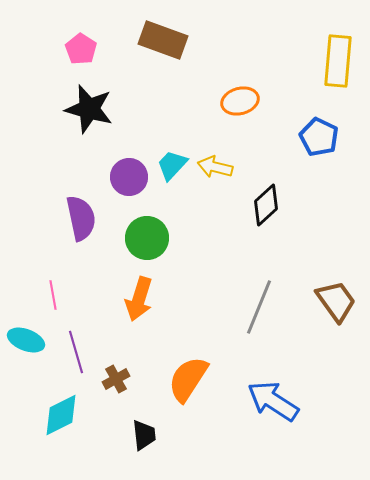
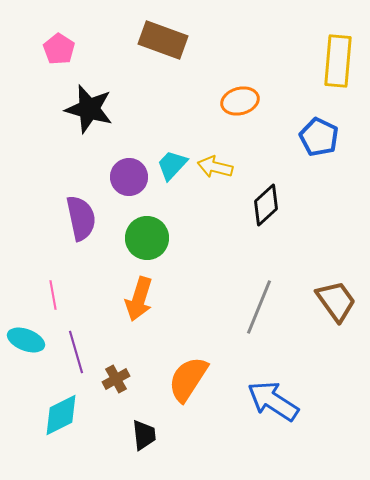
pink pentagon: moved 22 px left
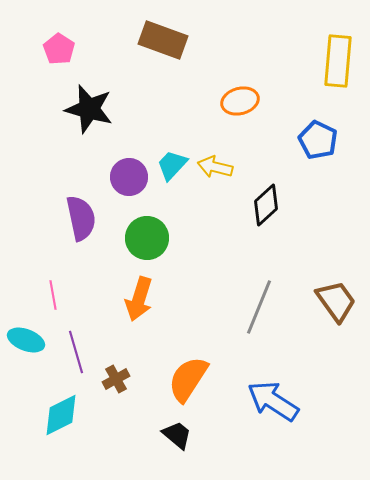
blue pentagon: moved 1 px left, 3 px down
black trapezoid: moved 33 px right; rotated 44 degrees counterclockwise
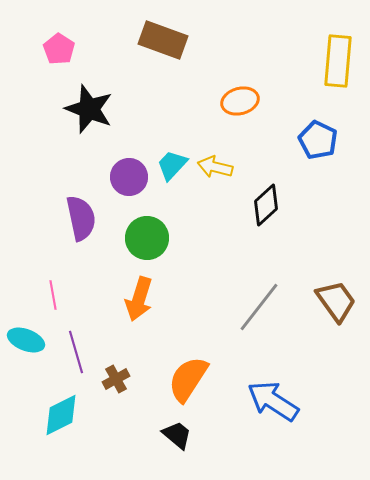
black star: rotated 6 degrees clockwise
gray line: rotated 16 degrees clockwise
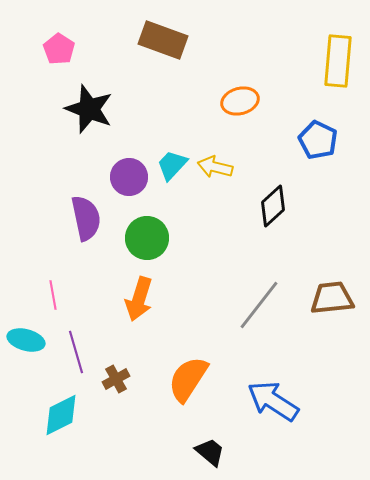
black diamond: moved 7 px right, 1 px down
purple semicircle: moved 5 px right
brown trapezoid: moved 4 px left, 3 px up; rotated 60 degrees counterclockwise
gray line: moved 2 px up
cyan ellipse: rotated 6 degrees counterclockwise
black trapezoid: moved 33 px right, 17 px down
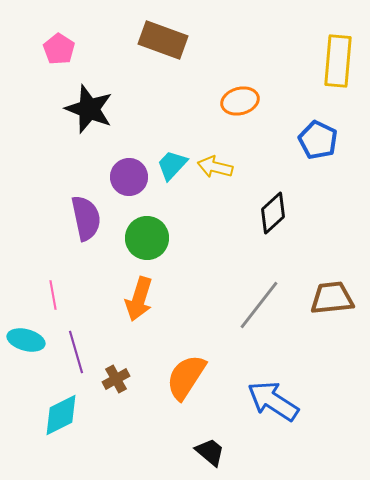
black diamond: moved 7 px down
orange semicircle: moved 2 px left, 2 px up
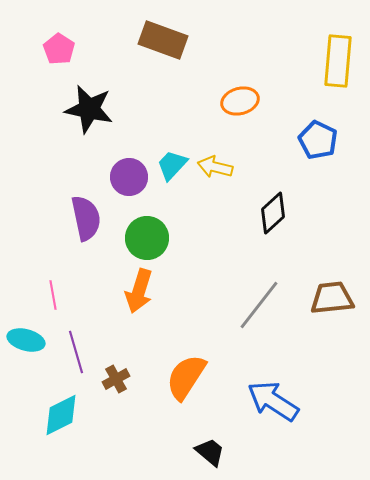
black star: rotated 9 degrees counterclockwise
orange arrow: moved 8 px up
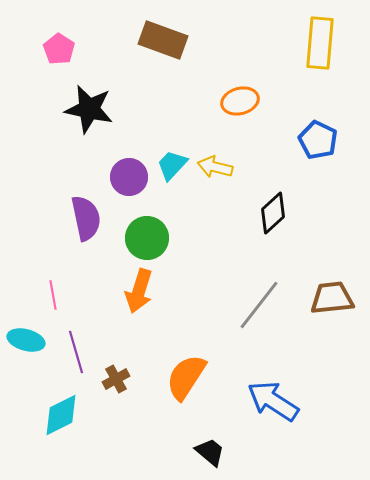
yellow rectangle: moved 18 px left, 18 px up
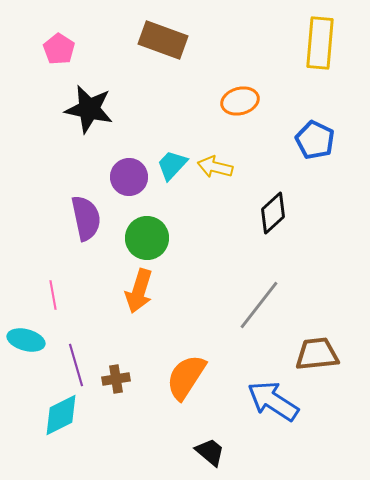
blue pentagon: moved 3 px left
brown trapezoid: moved 15 px left, 56 px down
purple line: moved 13 px down
brown cross: rotated 20 degrees clockwise
